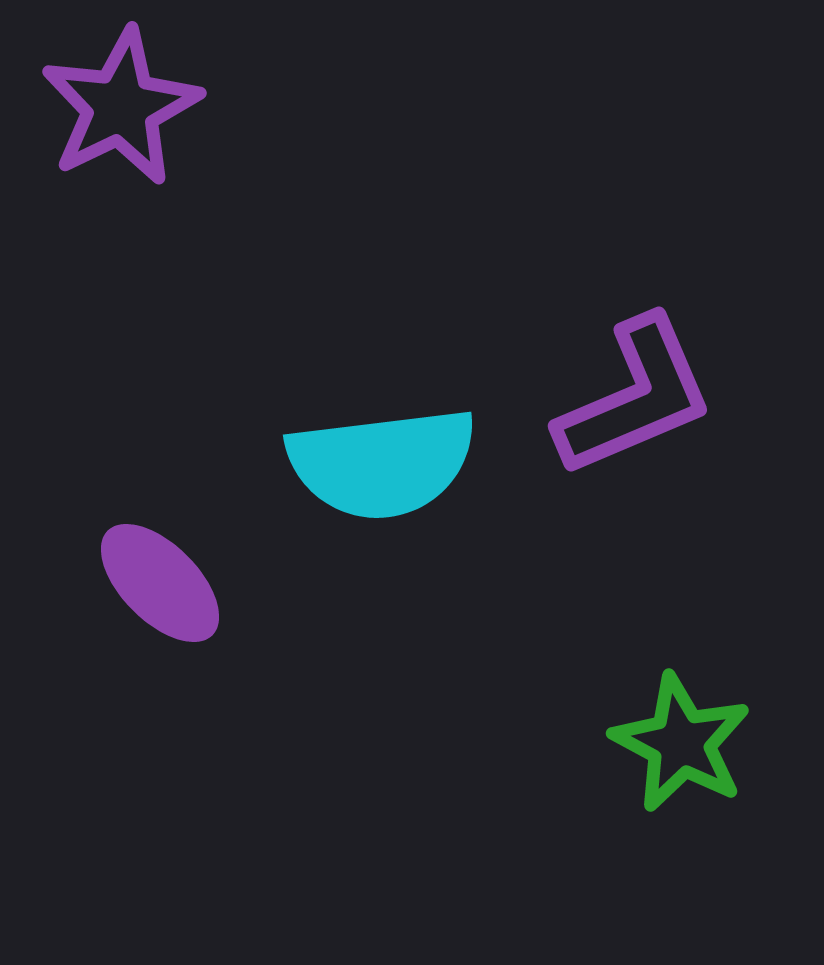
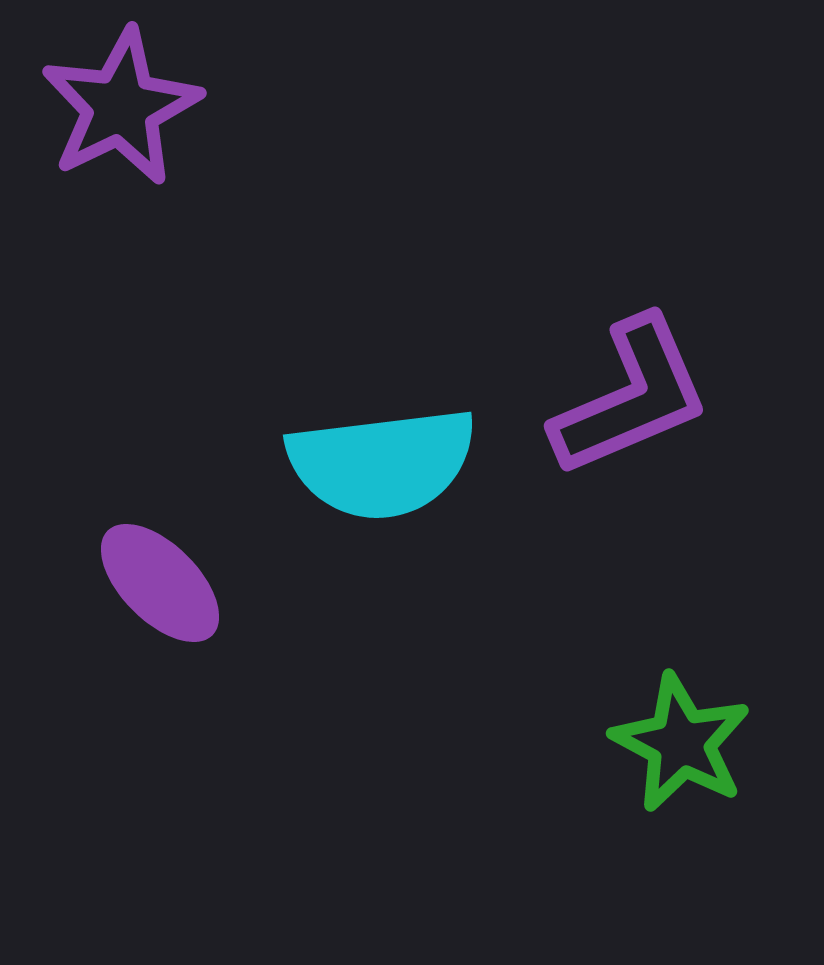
purple L-shape: moved 4 px left
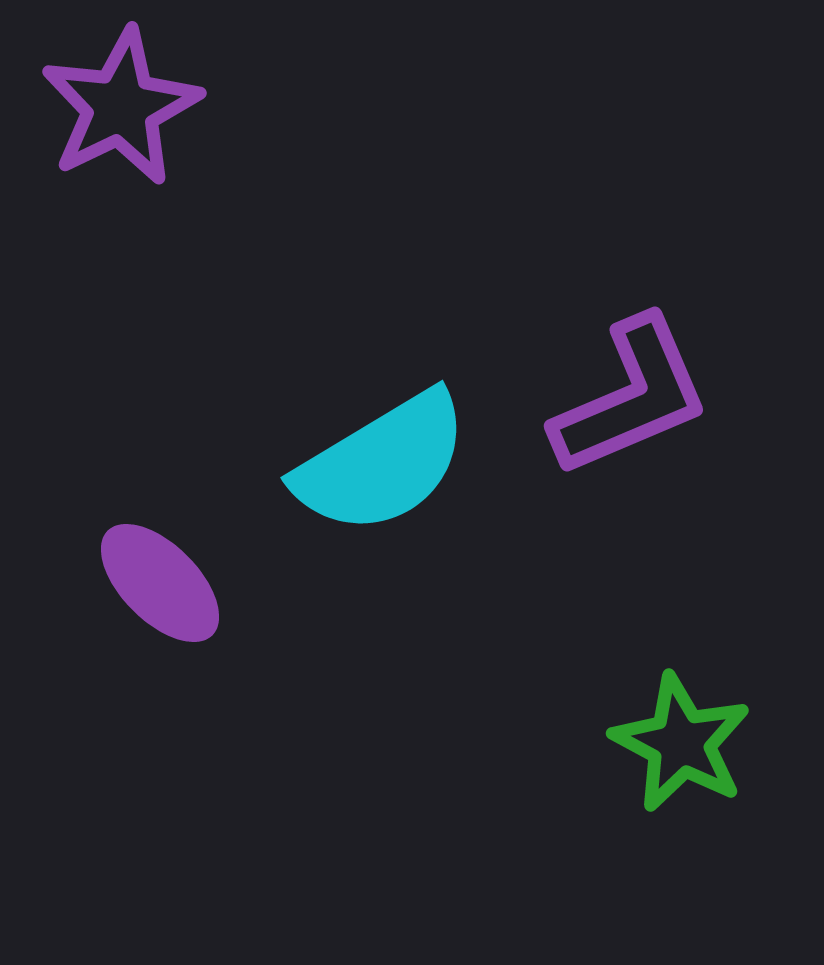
cyan semicircle: rotated 24 degrees counterclockwise
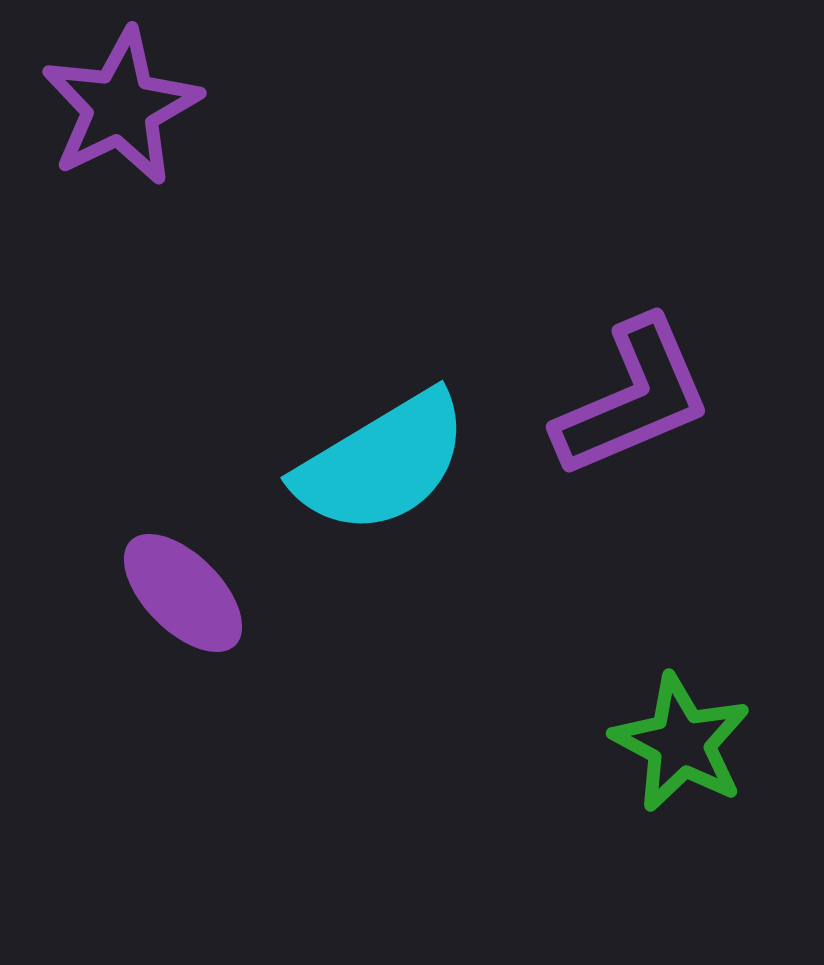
purple L-shape: moved 2 px right, 1 px down
purple ellipse: moved 23 px right, 10 px down
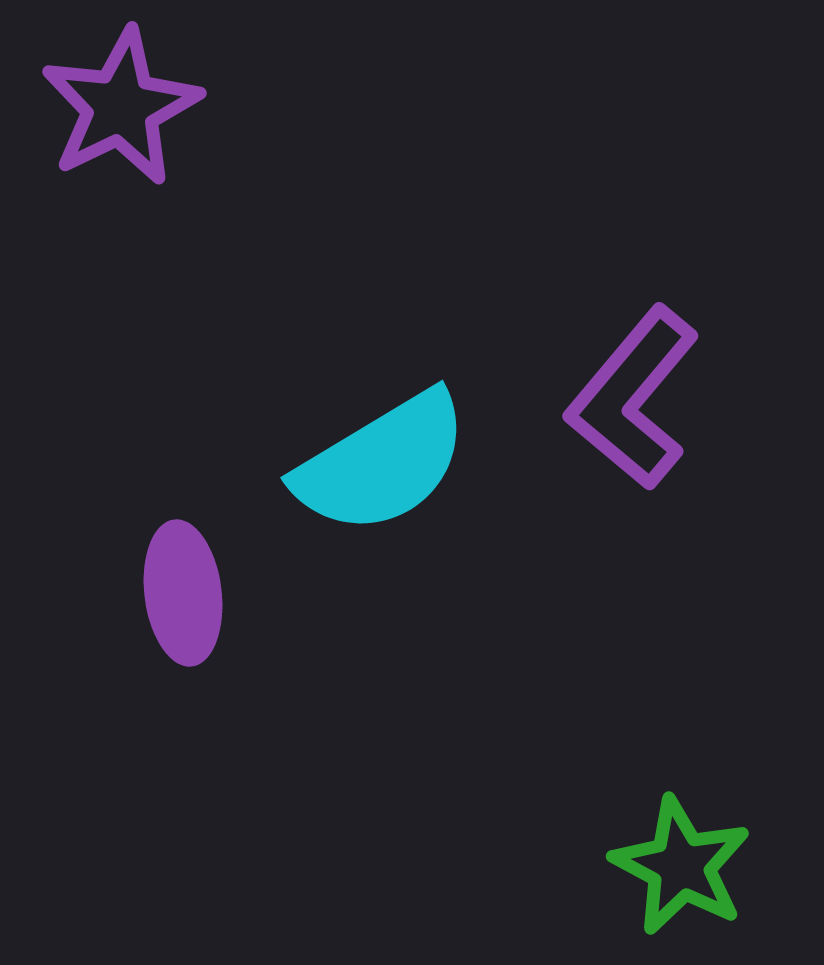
purple L-shape: rotated 153 degrees clockwise
purple ellipse: rotated 38 degrees clockwise
green star: moved 123 px down
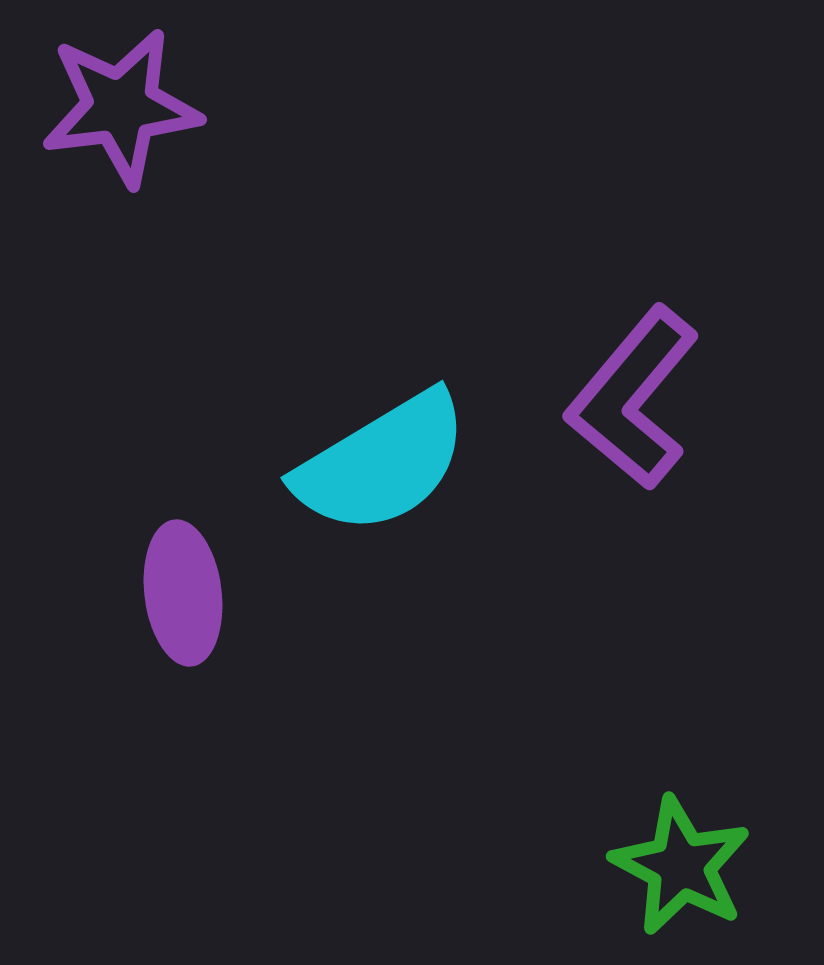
purple star: rotated 19 degrees clockwise
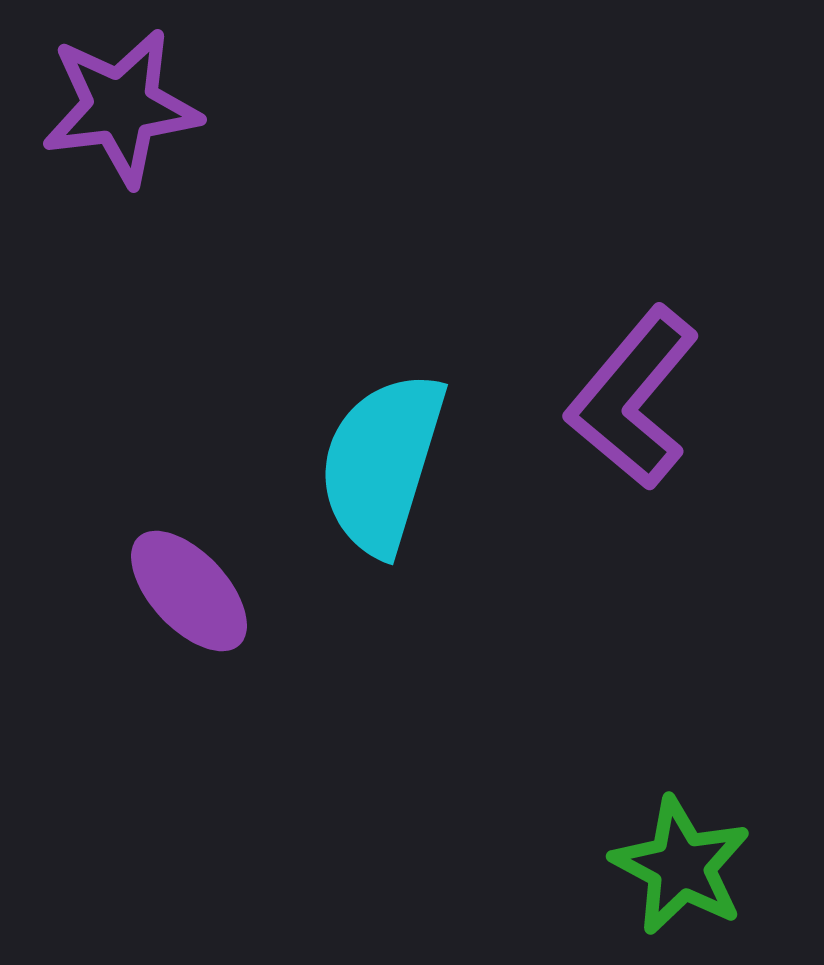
cyan semicircle: rotated 138 degrees clockwise
purple ellipse: moved 6 px right, 2 px up; rotated 36 degrees counterclockwise
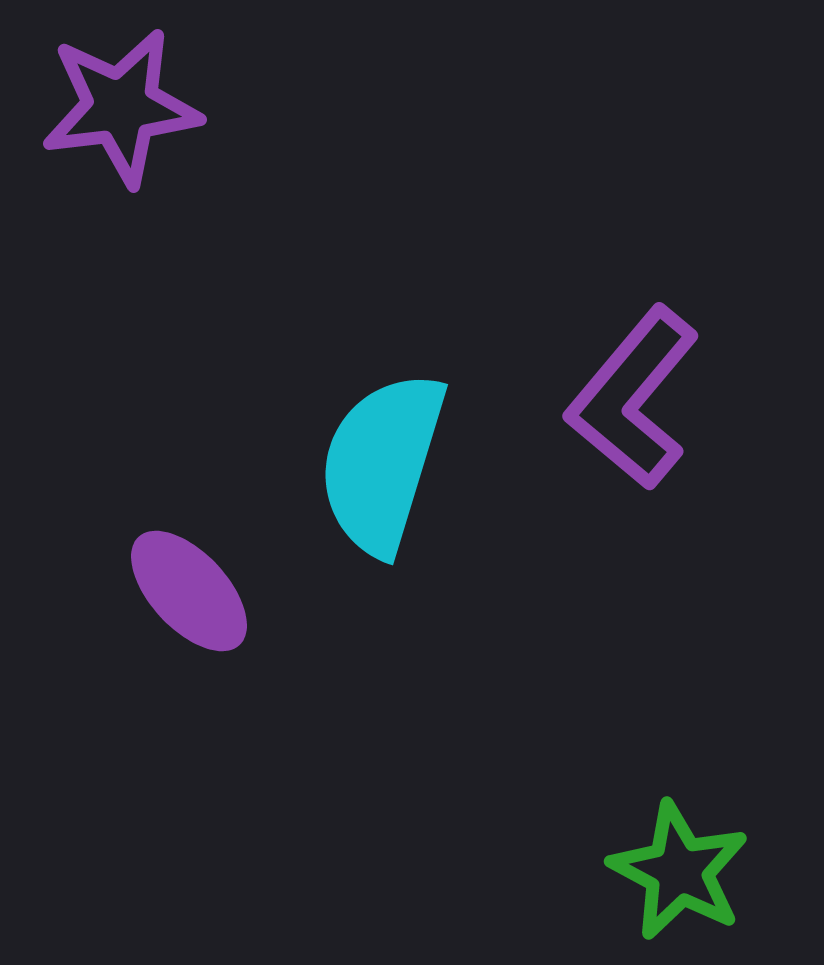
green star: moved 2 px left, 5 px down
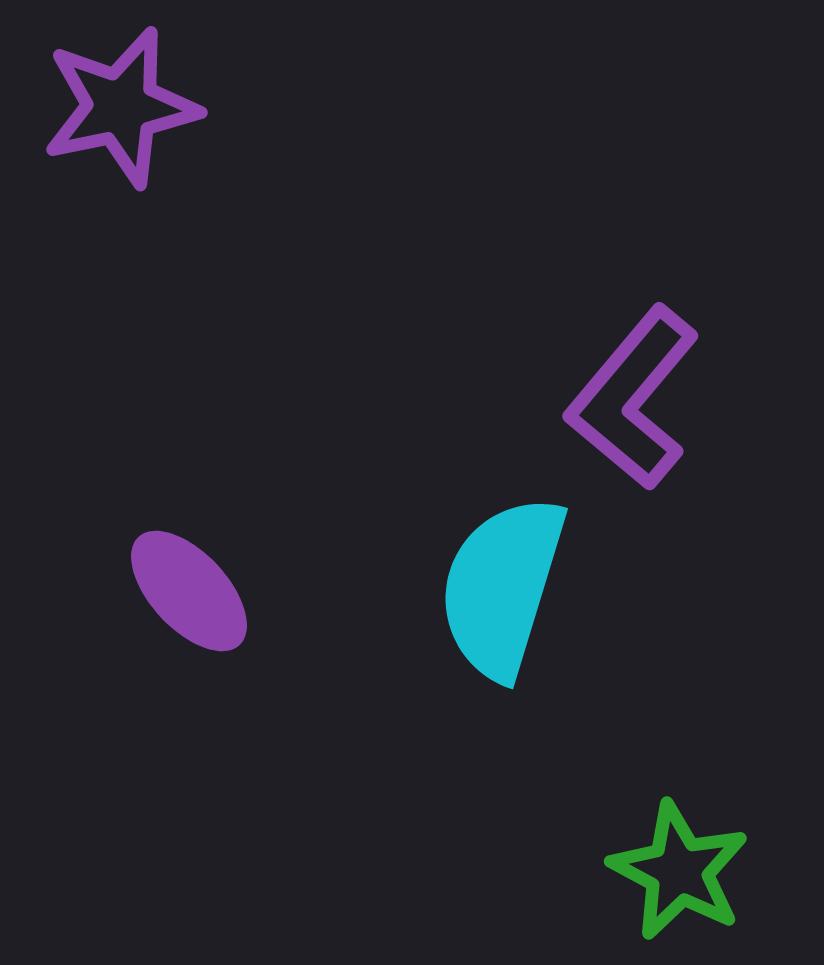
purple star: rotated 5 degrees counterclockwise
cyan semicircle: moved 120 px right, 124 px down
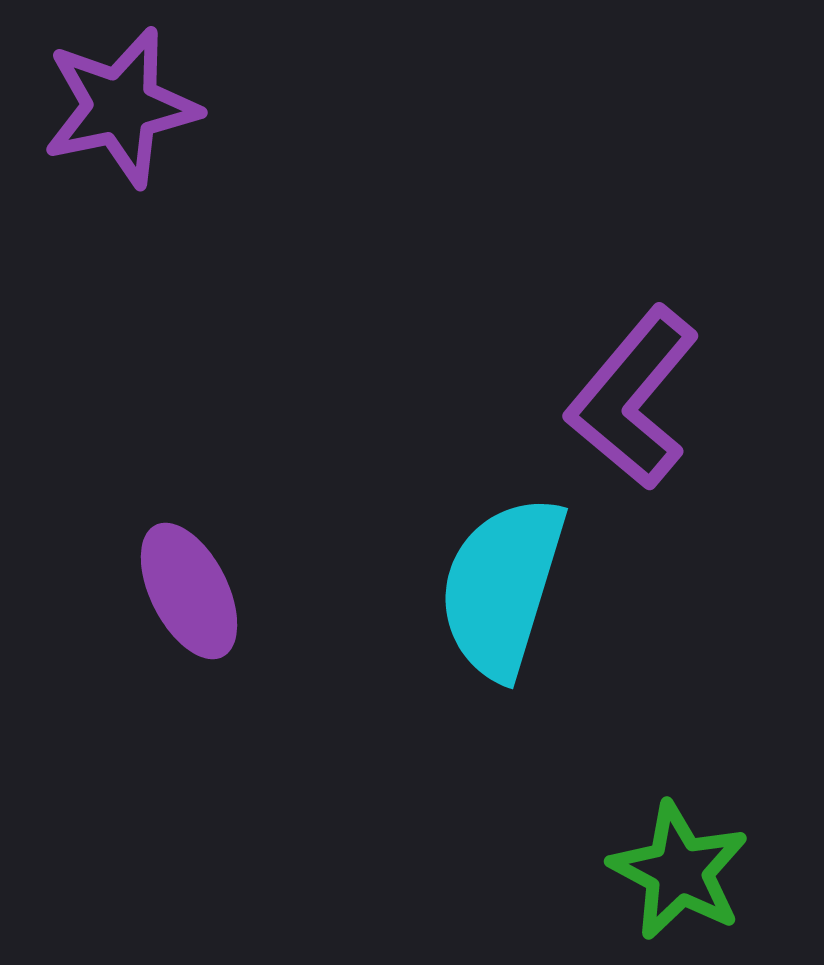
purple ellipse: rotated 16 degrees clockwise
